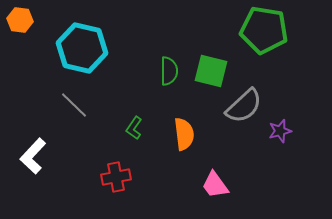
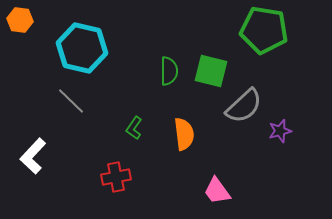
gray line: moved 3 px left, 4 px up
pink trapezoid: moved 2 px right, 6 px down
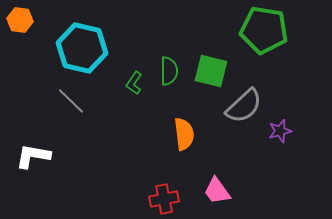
green L-shape: moved 45 px up
white L-shape: rotated 57 degrees clockwise
red cross: moved 48 px right, 22 px down
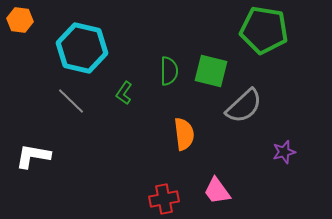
green L-shape: moved 10 px left, 10 px down
purple star: moved 4 px right, 21 px down
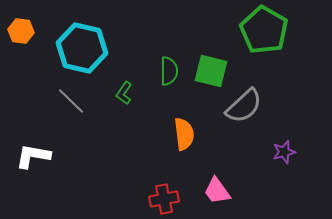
orange hexagon: moved 1 px right, 11 px down
green pentagon: rotated 21 degrees clockwise
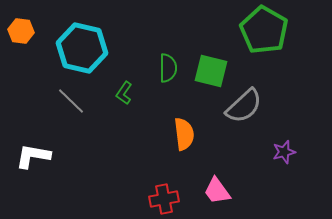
green semicircle: moved 1 px left, 3 px up
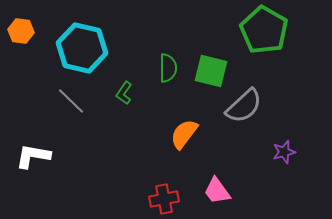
orange semicircle: rotated 136 degrees counterclockwise
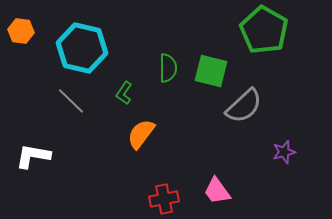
orange semicircle: moved 43 px left
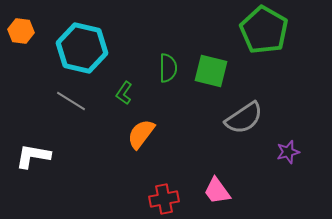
gray line: rotated 12 degrees counterclockwise
gray semicircle: moved 12 px down; rotated 9 degrees clockwise
purple star: moved 4 px right
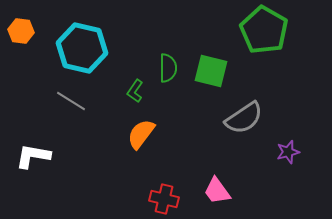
green L-shape: moved 11 px right, 2 px up
red cross: rotated 24 degrees clockwise
